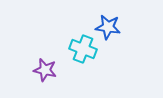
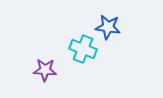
purple star: rotated 10 degrees counterclockwise
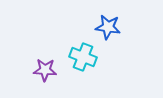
cyan cross: moved 8 px down
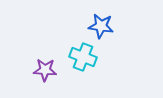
blue star: moved 7 px left, 1 px up
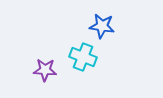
blue star: moved 1 px right
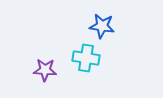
cyan cross: moved 3 px right, 1 px down; rotated 12 degrees counterclockwise
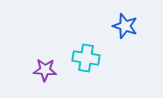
blue star: moved 23 px right; rotated 10 degrees clockwise
